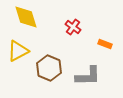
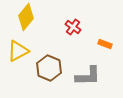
yellow diamond: rotated 56 degrees clockwise
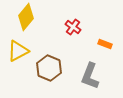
gray L-shape: moved 2 px right; rotated 112 degrees clockwise
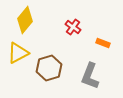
yellow diamond: moved 1 px left, 3 px down
orange rectangle: moved 2 px left, 1 px up
yellow triangle: moved 2 px down
brown hexagon: rotated 20 degrees clockwise
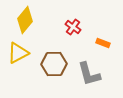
brown hexagon: moved 5 px right, 4 px up; rotated 15 degrees clockwise
gray L-shape: moved 1 px left, 2 px up; rotated 36 degrees counterclockwise
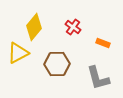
yellow diamond: moved 9 px right, 7 px down
brown hexagon: moved 3 px right
gray L-shape: moved 9 px right, 4 px down
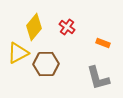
red cross: moved 6 px left
brown hexagon: moved 11 px left
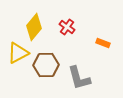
brown hexagon: moved 1 px down
gray L-shape: moved 19 px left
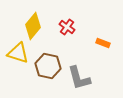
yellow diamond: moved 1 px left, 1 px up
yellow triangle: rotated 45 degrees clockwise
brown hexagon: moved 2 px right, 1 px down; rotated 15 degrees clockwise
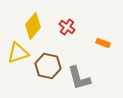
yellow triangle: rotated 35 degrees counterclockwise
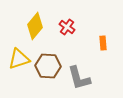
yellow diamond: moved 2 px right
orange rectangle: rotated 64 degrees clockwise
yellow triangle: moved 1 px right, 6 px down
brown hexagon: rotated 10 degrees counterclockwise
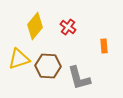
red cross: moved 1 px right
orange rectangle: moved 1 px right, 3 px down
